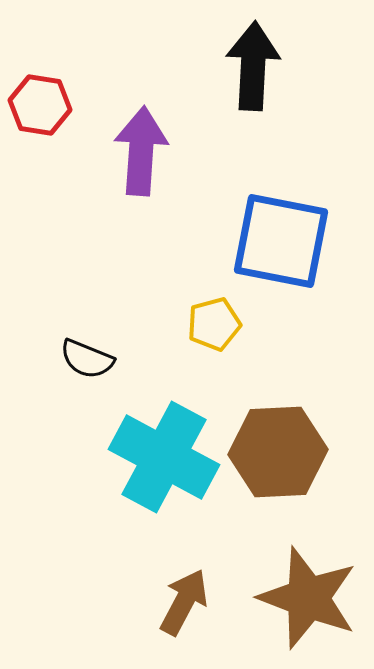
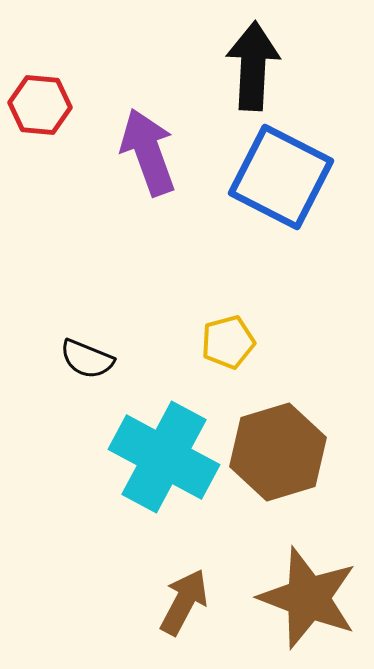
red hexagon: rotated 4 degrees counterclockwise
purple arrow: moved 7 px right, 1 px down; rotated 24 degrees counterclockwise
blue square: moved 64 px up; rotated 16 degrees clockwise
yellow pentagon: moved 14 px right, 18 px down
brown hexagon: rotated 14 degrees counterclockwise
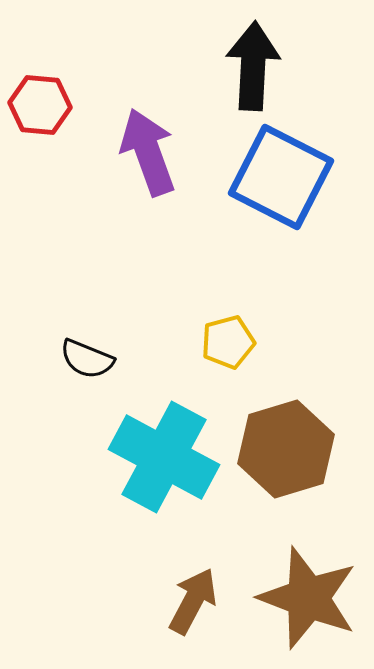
brown hexagon: moved 8 px right, 3 px up
brown arrow: moved 9 px right, 1 px up
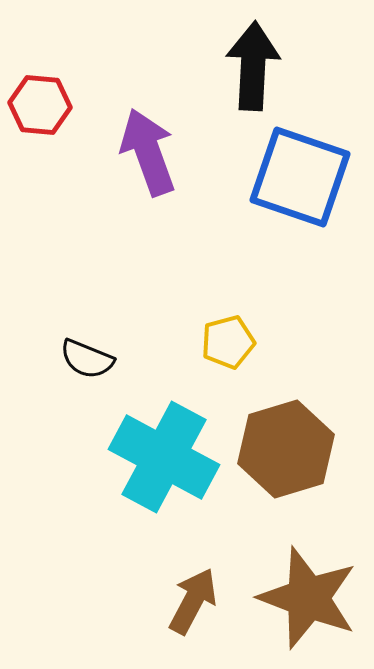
blue square: moved 19 px right; rotated 8 degrees counterclockwise
